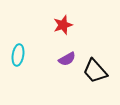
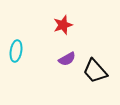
cyan ellipse: moved 2 px left, 4 px up
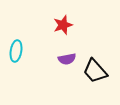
purple semicircle: rotated 18 degrees clockwise
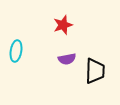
black trapezoid: rotated 136 degrees counterclockwise
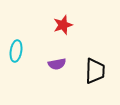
purple semicircle: moved 10 px left, 5 px down
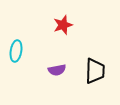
purple semicircle: moved 6 px down
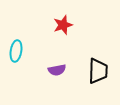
black trapezoid: moved 3 px right
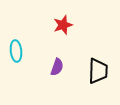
cyan ellipse: rotated 15 degrees counterclockwise
purple semicircle: moved 3 px up; rotated 60 degrees counterclockwise
